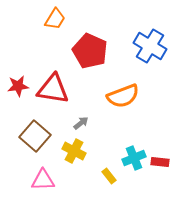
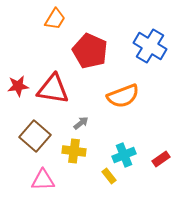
yellow cross: rotated 20 degrees counterclockwise
cyan cross: moved 10 px left, 3 px up
red rectangle: moved 1 px right, 3 px up; rotated 42 degrees counterclockwise
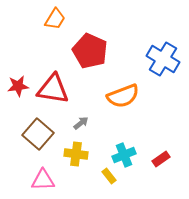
blue cross: moved 13 px right, 13 px down
brown square: moved 3 px right, 2 px up
yellow cross: moved 2 px right, 3 px down
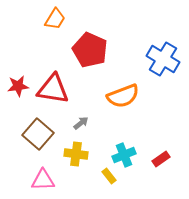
red pentagon: moved 1 px up
